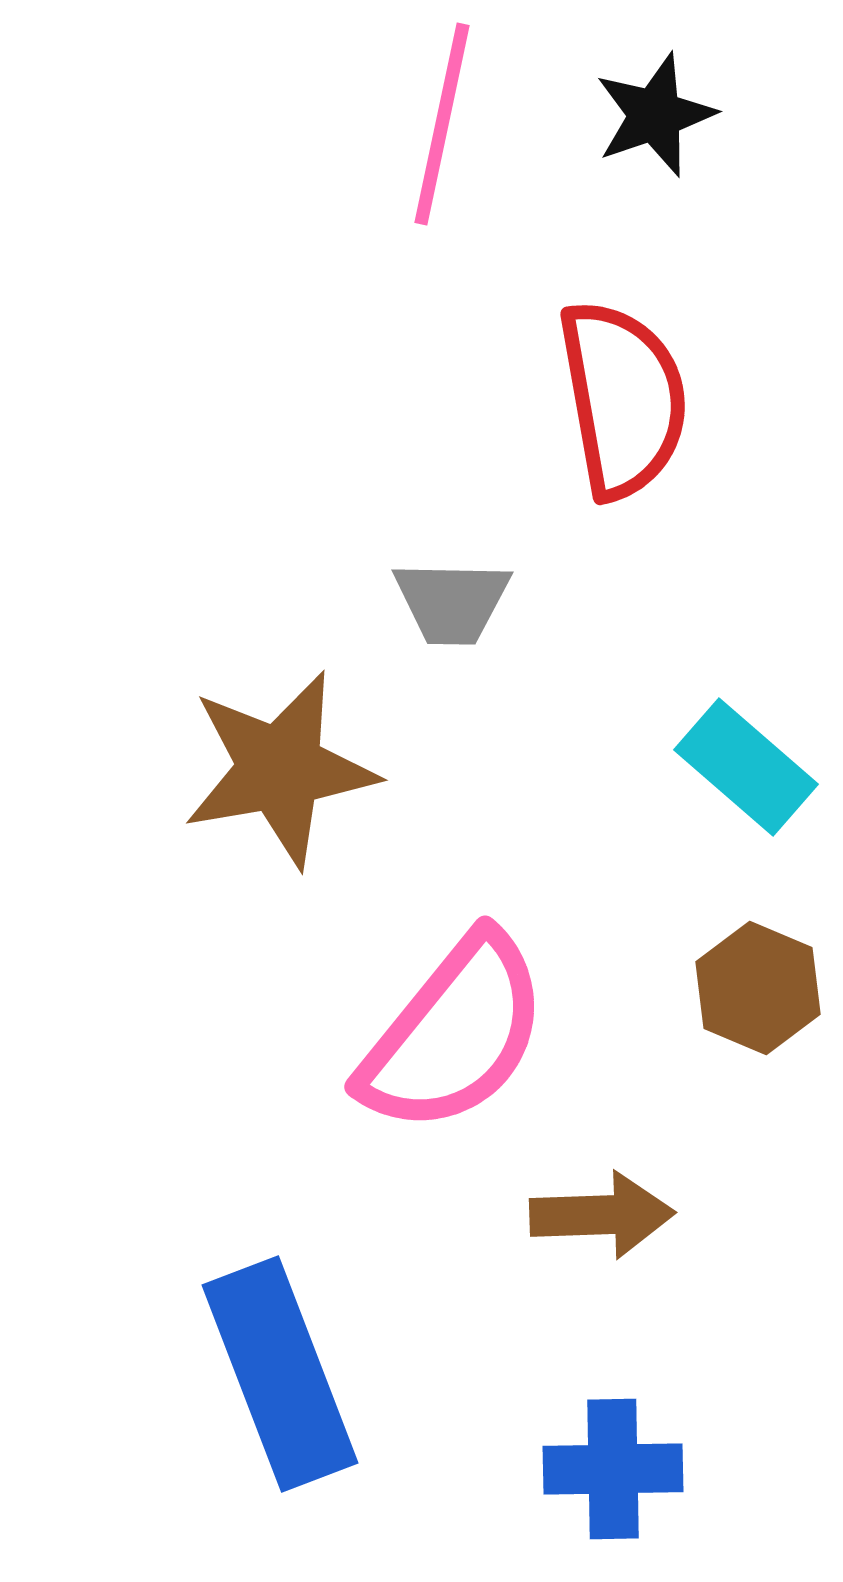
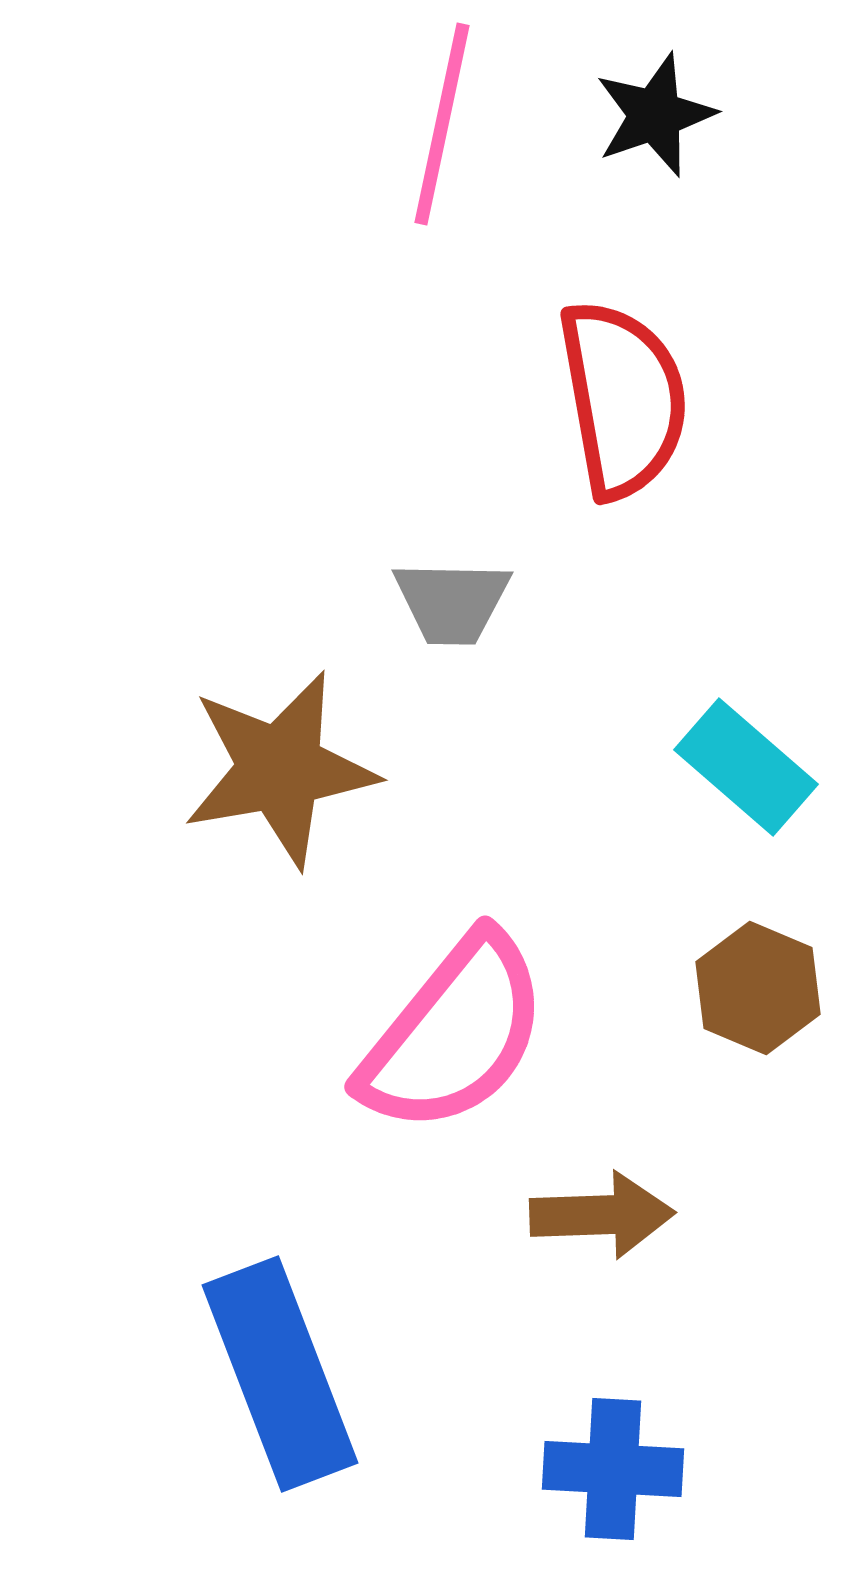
blue cross: rotated 4 degrees clockwise
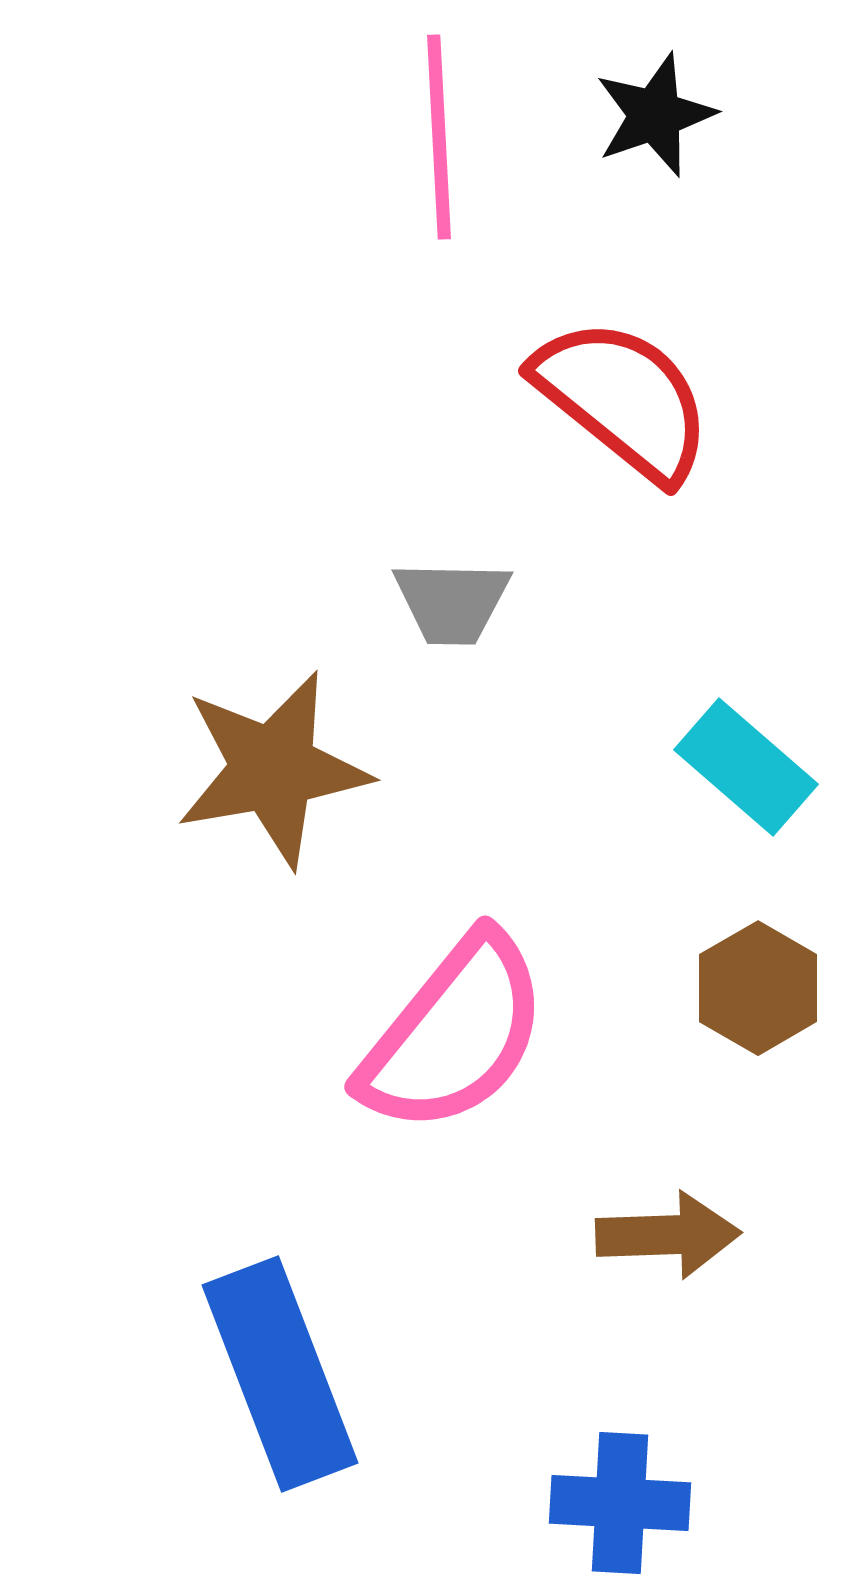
pink line: moved 3 px left, 13 px down; rotated 15 degrees counterclockwise
red semicircle: rotated 41 degrees counterclockwise
brown star: moved 7 px left
brown hexagon: rotated 7 degrees clockwise
brown arrow: moved 66 px right, 20 px down
blue cross: moved 7 px right, 34 px down
